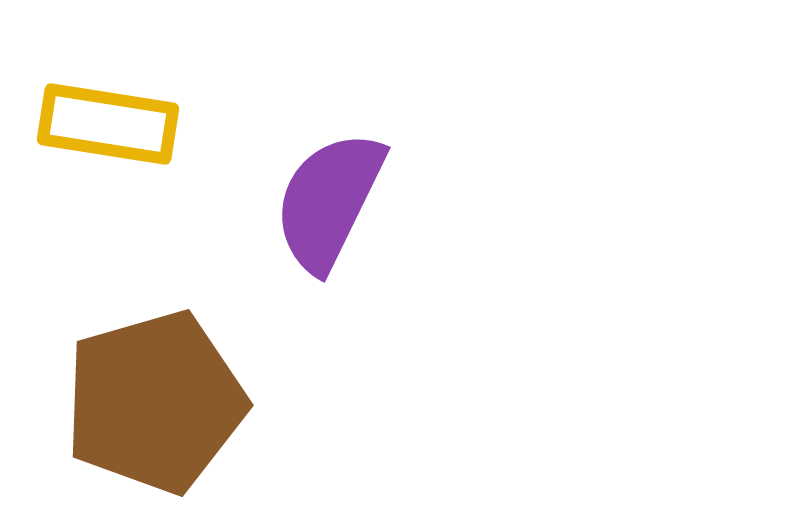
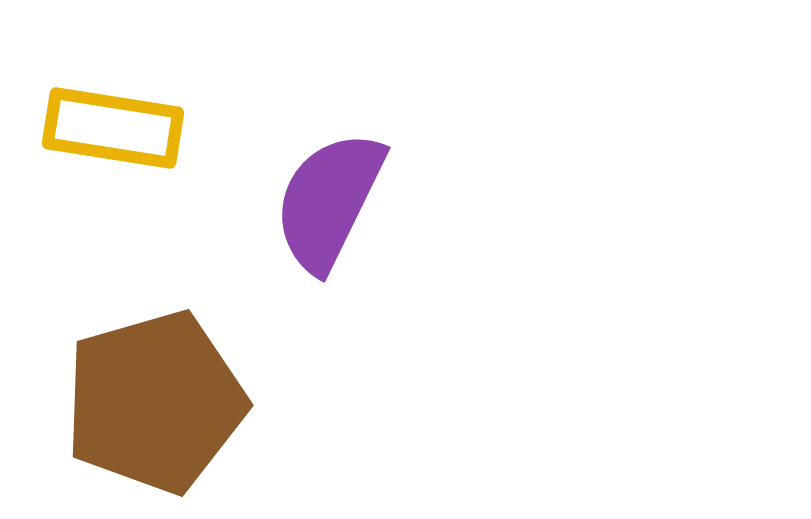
yellow rectangle: moved 5 px right, 4 px down
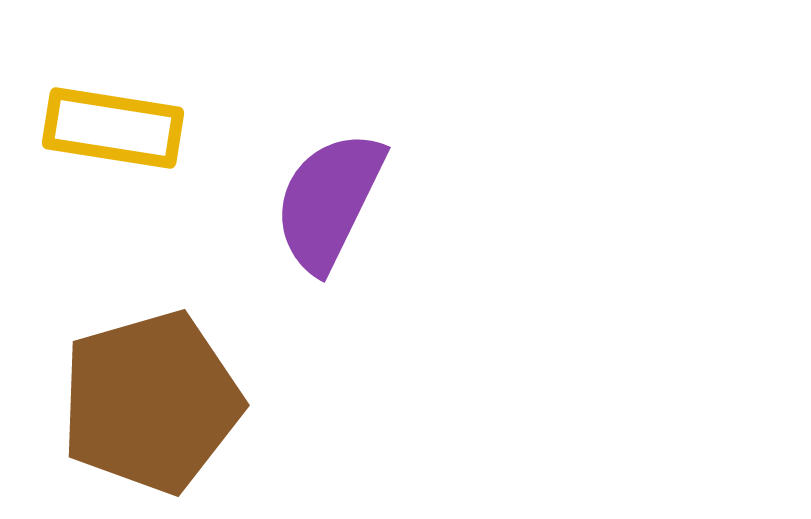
brown pentagon: moved 4 px left
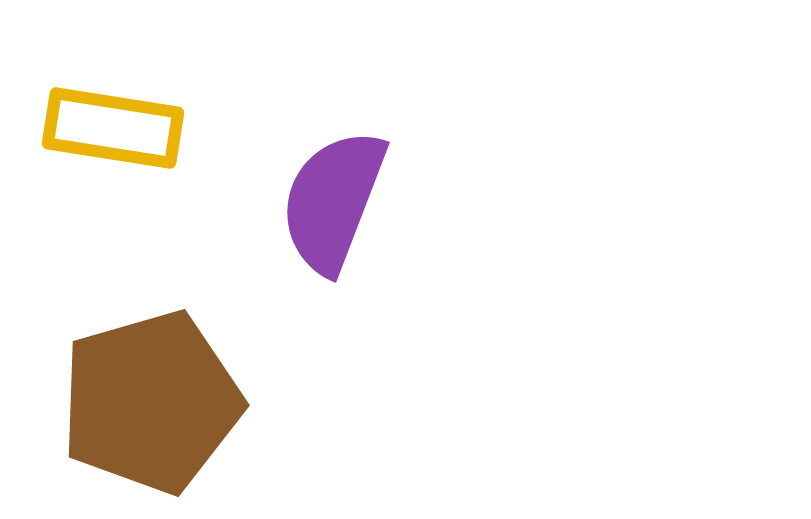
purple semicircle: moved 4 px right; rotated 5 degrees counterclockwise
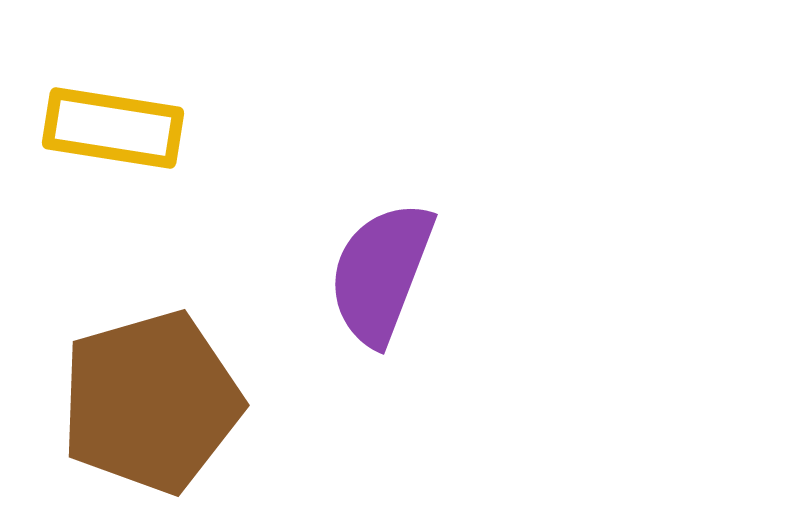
purple semicircle: moved 48 px right, 72 px down
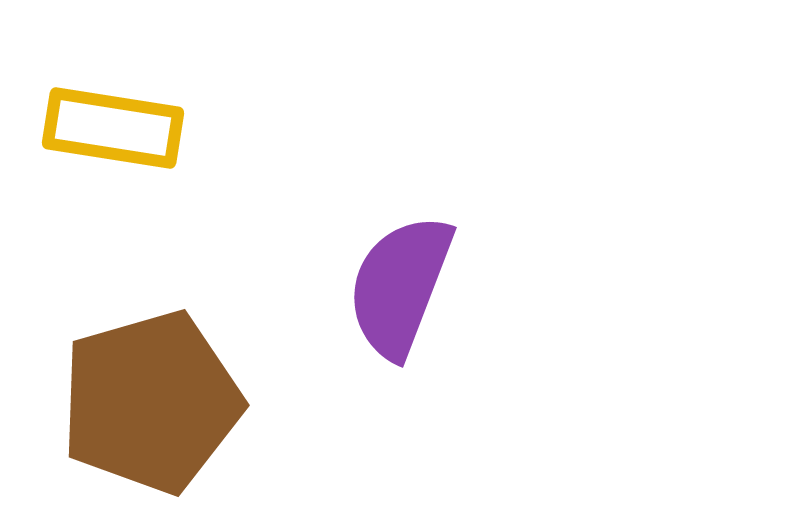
purple semicircle: moved 19 px right, 13 px down
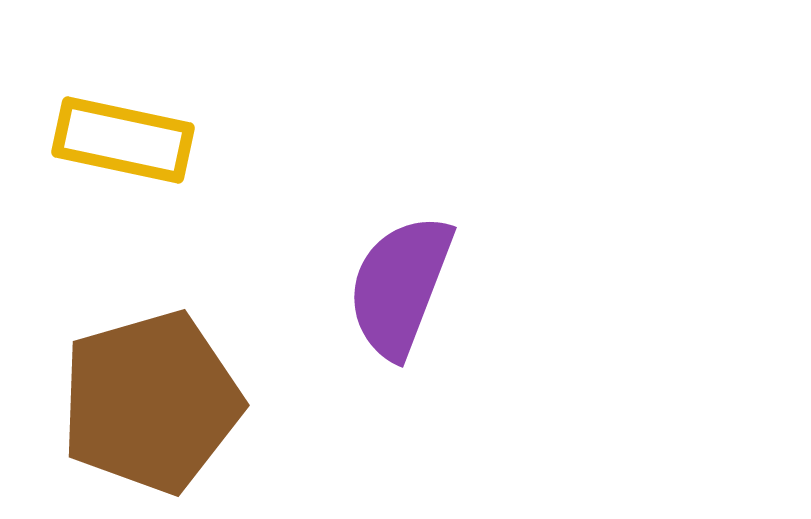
yellow rectangle: moved 10 px right, 12 px down; rotated 3 degrees clockwise
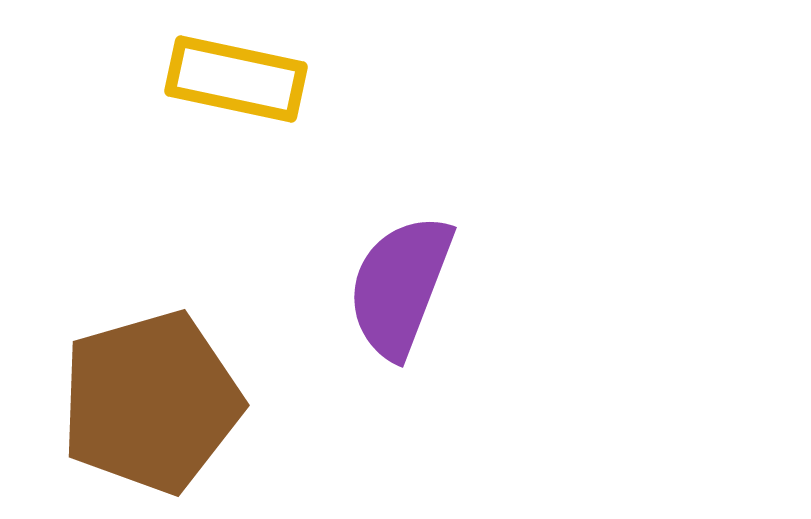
yellow rectangle: moved 113 px right, 61 px up
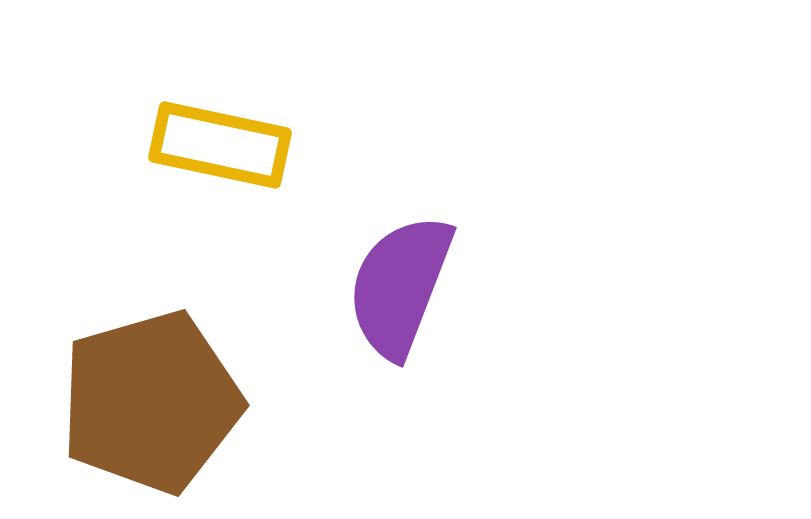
yellow rectangle: moved 16 px left, 66 px down
